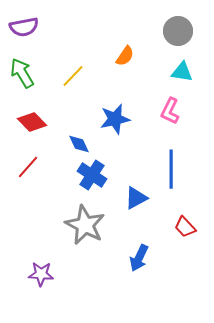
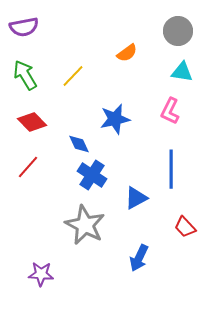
orange semicircle: moved 2 px right, 3 px up; rotated 20 degrees clockwise
green arrow: moved 3 px right, 2 px down
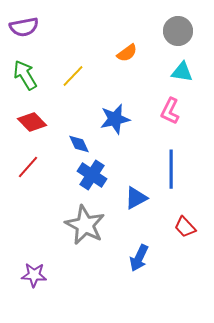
purple star: moved 7 px left, 1 px down
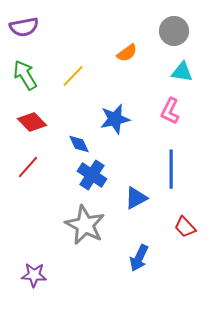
gray circle: moved 4 px left
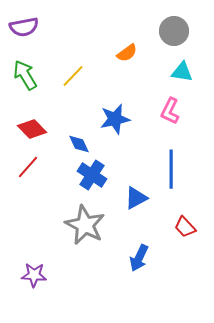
red diamond: moved 7 px down
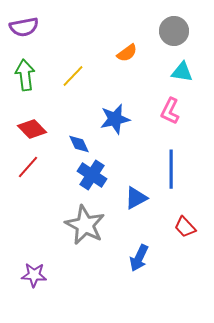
green arrow: rotated 24 degrees clockwise
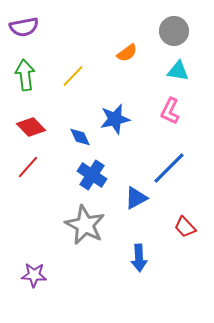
cyan triangle: moved 4 px left, 1 px up
red diamond: moved 1 px left, 2 px up
blue diamond: moved 1 px right, 7 px up
blue line: moved 2 px left, 1 px up; rotated 45 degrees clockwise
blue arrow: rotated 28 degrees counterclockwise
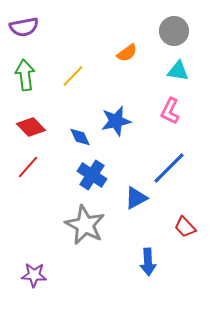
blue star: moved 1 px right, 2 px down
blue arrow: moved 9 px right, 4 px down
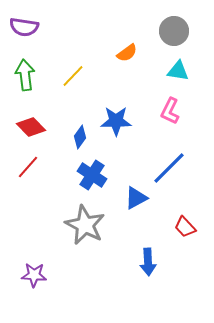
purple semicircle: rotated 20 degrees clockwise
blue star: rotated 12 degrees clockwise
blue diamond: rotated 60 degrees clockwise
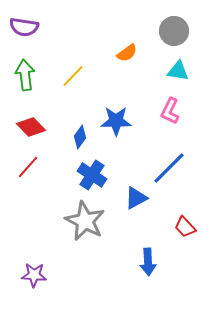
gray star: moved 4 px up
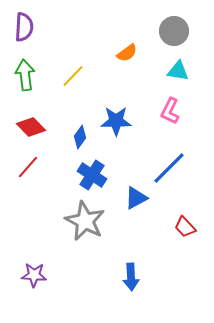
purple semicircle: rotated 96 degrees counterclockwise
blue arrow: moved 17 px left, 15 px down
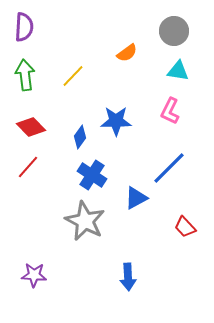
blue arrow: moved 3 px left
